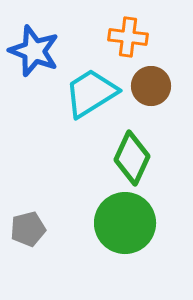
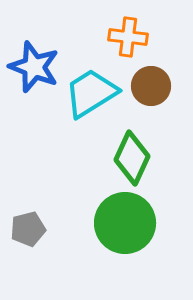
blue star: moved 16 px down
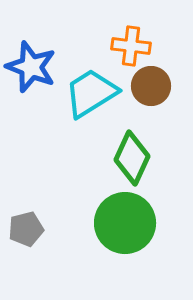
orange cross: moved 3 px right, 9 px down
blue star: moved 3 px left
gray pentagon: moved 2 px left
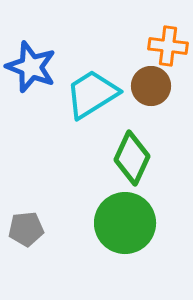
orange cross: moved 37 px right
cyan trapezoid: moved 1 px right, 1 px down
gray pentagon: rotated 8 degrees clockwise
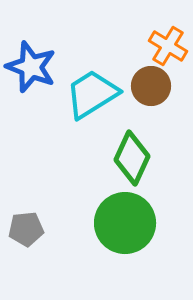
orange cross: rotated 24 degrees clockwise
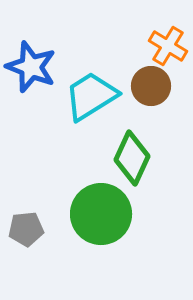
cyan trapezoid: moved 1 px left, 2 px down
green circle: moved 24 px left, 9 px up
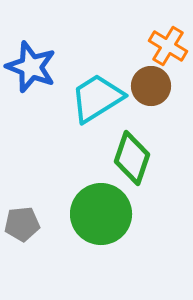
cyan trapezoid: moved 6 px right, 2 px down
green diamond: rotated 6 degrees counterclockwise
gray pentagon: moved 4 px left, 5 px up
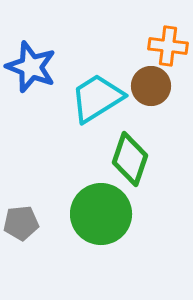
orange cross: rotated 24 degrees counterclockwise
green diamond: moved 2 px left, 1 px down
gray pentagon: moved 1 px left, 1 px up
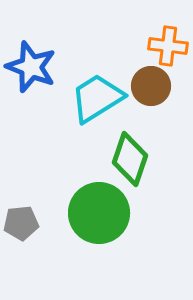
green circle: moved 2 px left, 1 px up
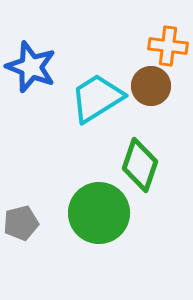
green diamond: moved 10 px right, 6 px down
gray pentagon: rotated 8 degrees counterclockwise
